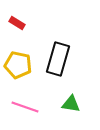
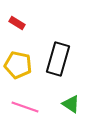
green triangle: rotated 24 degrees clockwise
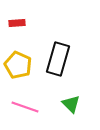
red rectangle: rotated 35 degrees counterclockwise
yellow pentagon: rotated 12 degrees clockwise
green triangle: rotated 12 degrees clockwise
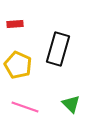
red rectangle: moved 2 px left, 1 px down
black rectangle: moved 10 px up
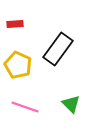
black rectangle: rotated 20 degrees clockwise
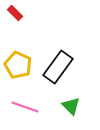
red rectangle: moved 11 px up; rotated 49 degrees clockwise
black rectangle: moved 18 px down
green triangle: moved 2 px down
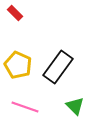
green triangle: moved 4 px right
